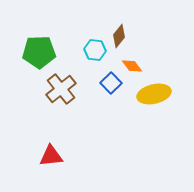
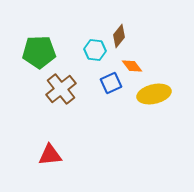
blue square: rotated 20 degrees clockwise
red triangle: moved 1 px left, 1 px up
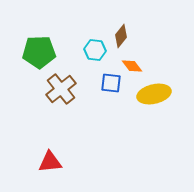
brown diamond: moved 2 px right
blue square: rotated 30 degrees clockwise
red triangle: moved 7 px down
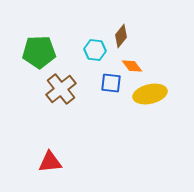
yellow ellipse: moved 4 px left
